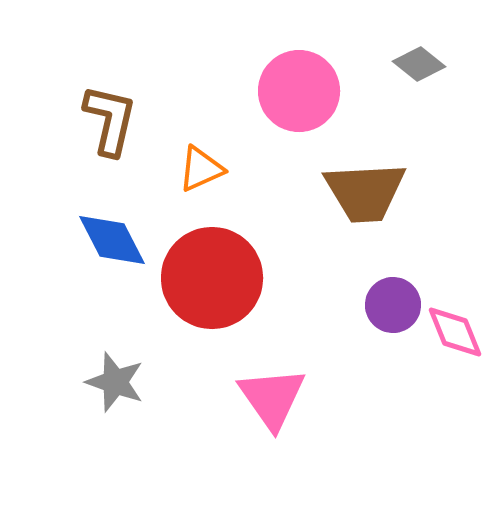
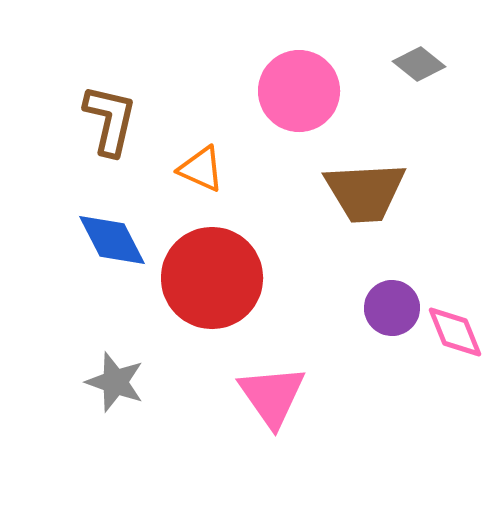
orange triangle: rotated 48 degrees clockwise
purple circle: moved 1 px left, 3 px down
pink triangle: moved 2 px up
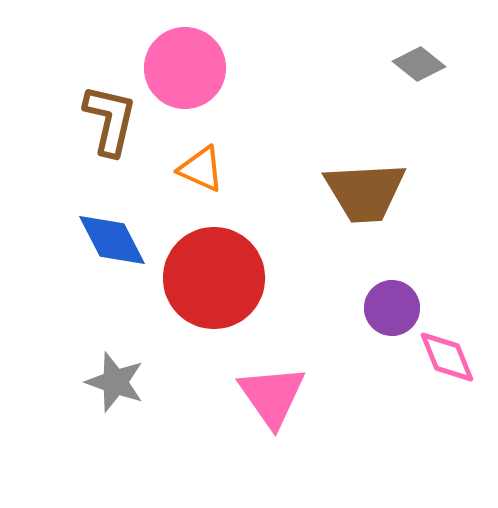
pink circle: moved 114 px left, 23 px up
red circle: moved 2 px right
pink diamond: moved 8 px left, 25 px down
